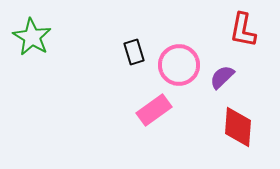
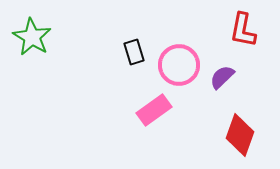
red diamond: moved 2 px right, 8 px down; rotated 15 degrees clockwise
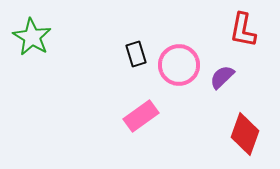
black rectangle: moved 2 px right, 2 px down
pink rectangle: moved 13 px left, 6 px down
red diamond: moved 5 px right, 1 px up
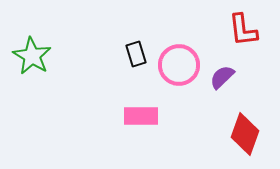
red L-shape: rotated 18 degrees counterclockwise
green star: moved 19 px down
pink rectangle: rotated 36 degrees clockwise
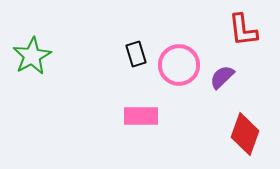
green star: rotated 12 degrees clockwise
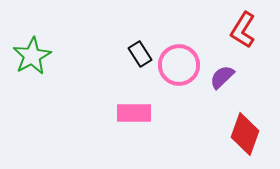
red L-shape: rotated 39 degrees clockwise
black rectangle: moved 4 px right; rotated 15 degrees counterclockwise
pink rectangle: moved 7 px left, 3 px up
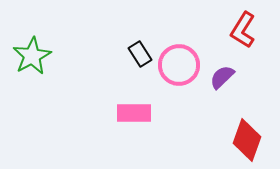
red diamond: moved 2 px right, 6 px down
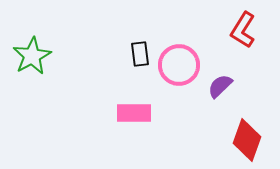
black rectangle: rotated 25 degrees clockwise
purple semicircle: moved 2 px left, 9 px down
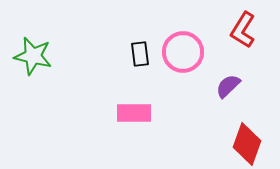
green star: moved 1 px right; rotated 30 degrees counterclockwise
pink circle: moved 4 px right, 13 px up
purple semicircle: moved 8 px right
red diamond: moved 4 px down
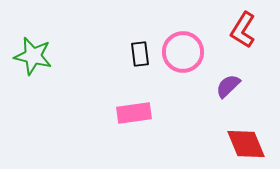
pink rectangle: rotated 8 degrees counterclockwise
red diamond: moved 1 px left; rotated 42 degrees counterclockwise
